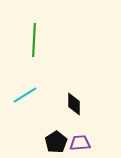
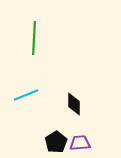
green line: moved 2 px up
cyan line: moved 1 px right; rotated 10 degrees clockwise
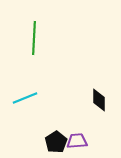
cyan line: moved 1 px left, 3 px down
black diamond: moved 25 px right, 4 px up
purple trapezoid: moved 3 px left, 2 px up
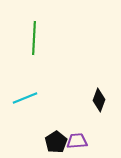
black diamond: rotated 20 degrees clockwise
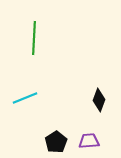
purple trapezoid: moved 12 px right
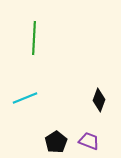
purple trapezoid: rotated 25 degrees clockwise
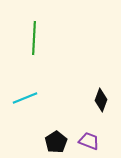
black diamond: moved 2 px right
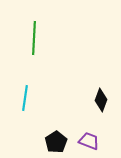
cyan line: rotated 60 degrees counterclockwise
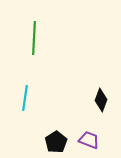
purple trapezoid: moved 1 px up
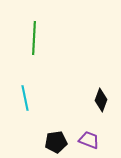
cyan line: rotated 20 degrees counterclockwise
black pentagon: rotated 25 degrees clockwise
